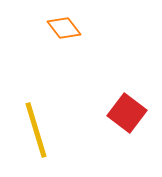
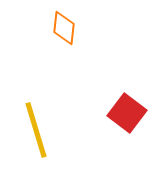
orange diamond: rotated 44 degrees clockwise
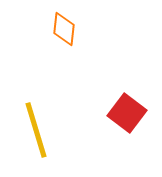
orange diamond: moved 1 px down
